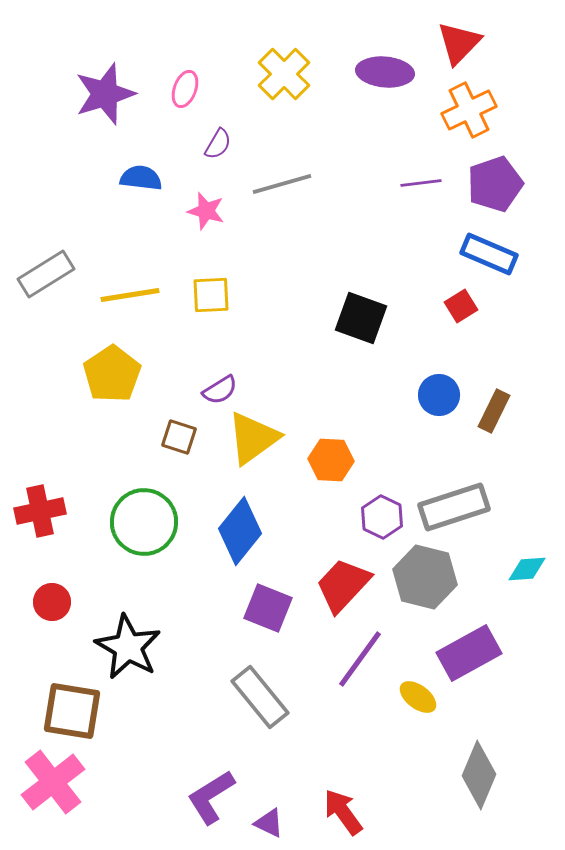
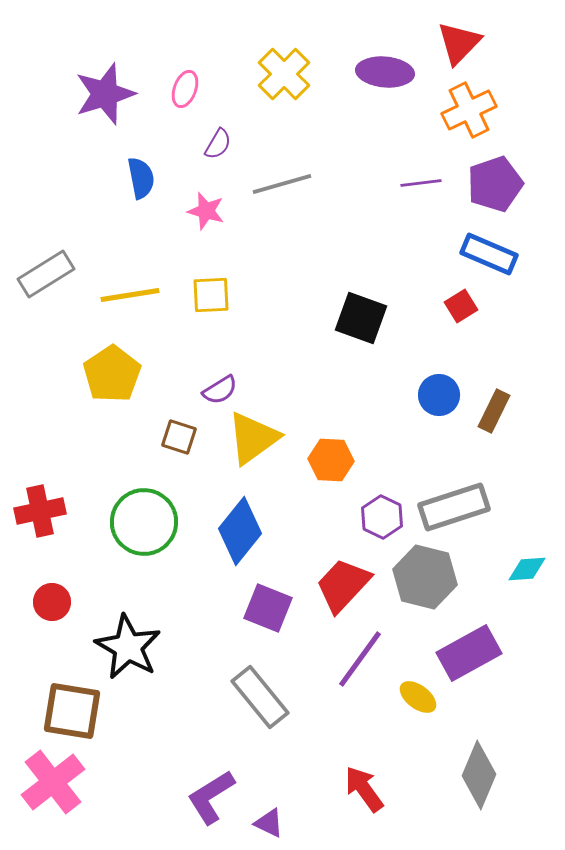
blue semicircle at (141, 178): rotated 72 degrees clockwise
red arrow at (343, 812): moved 21 px right, 23 px up
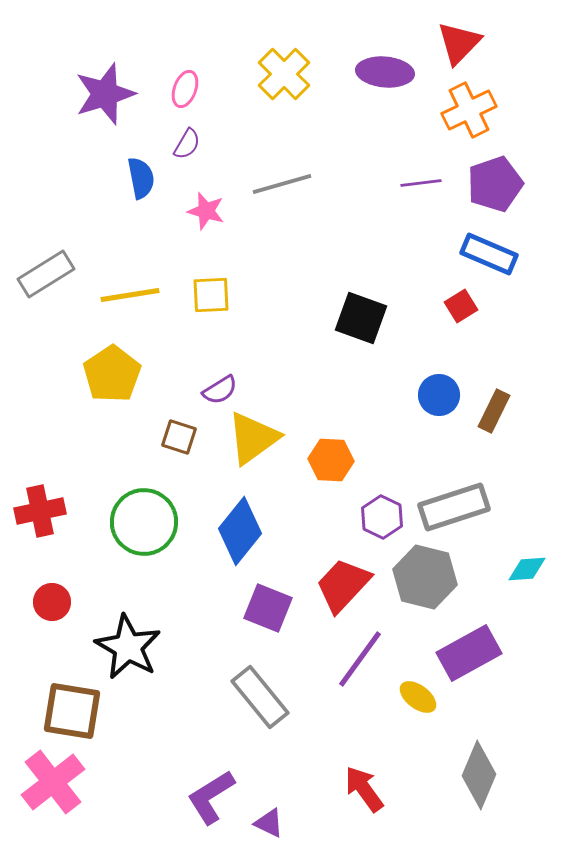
purple semicircle at (218, 144): moved 31 px left
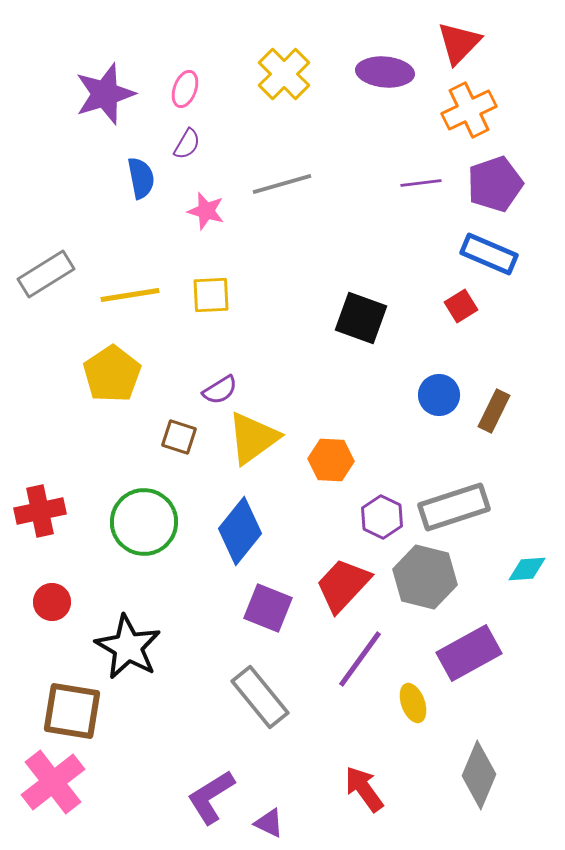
yellow ellipse at (418, 697): moved 5 px left, 6 px down; rotated 33 degrees clockwise
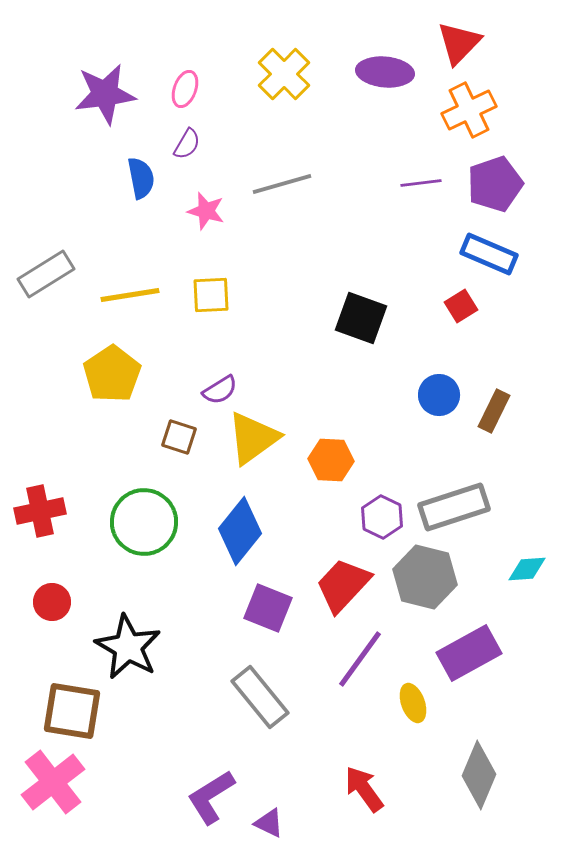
purple star at (105, 94): rotated 10 degrees clockwise
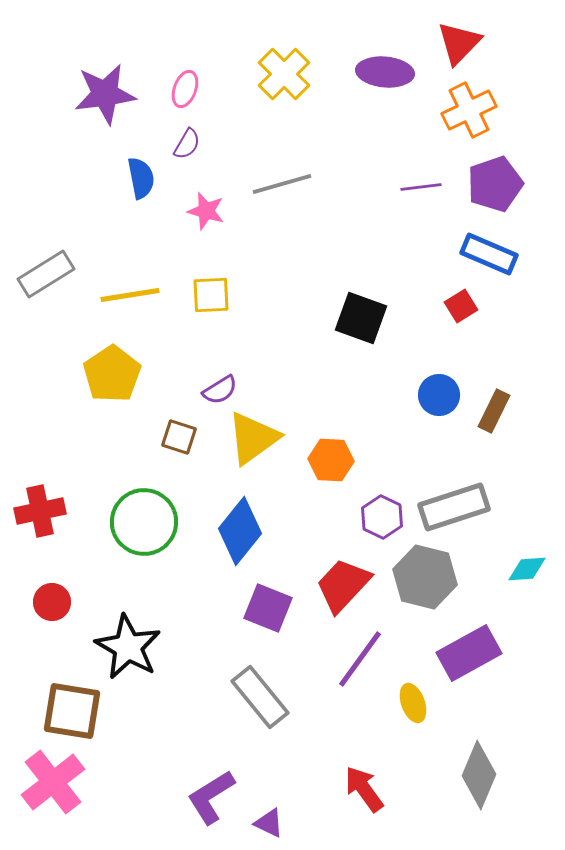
purple line at (421, 183): moved 4 px down
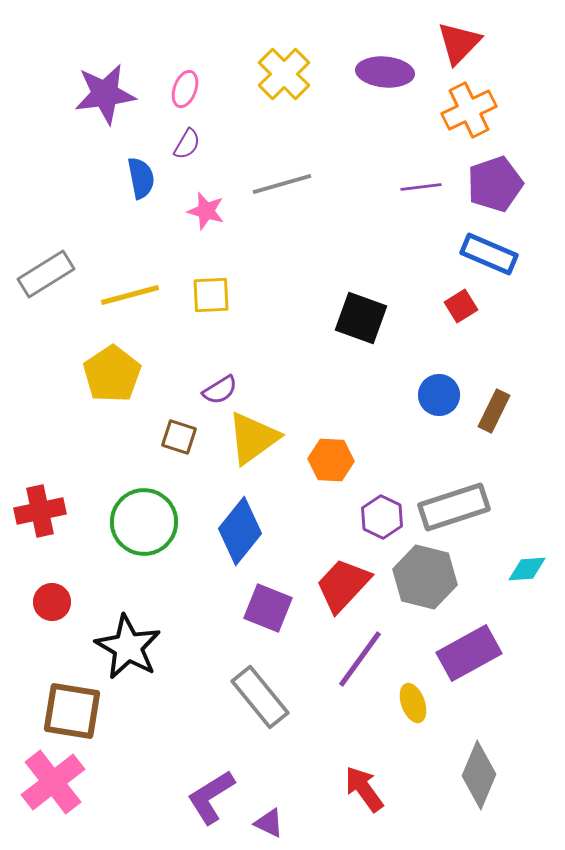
yellow line at (130, 295): rotated 6 degrees counterclockwise
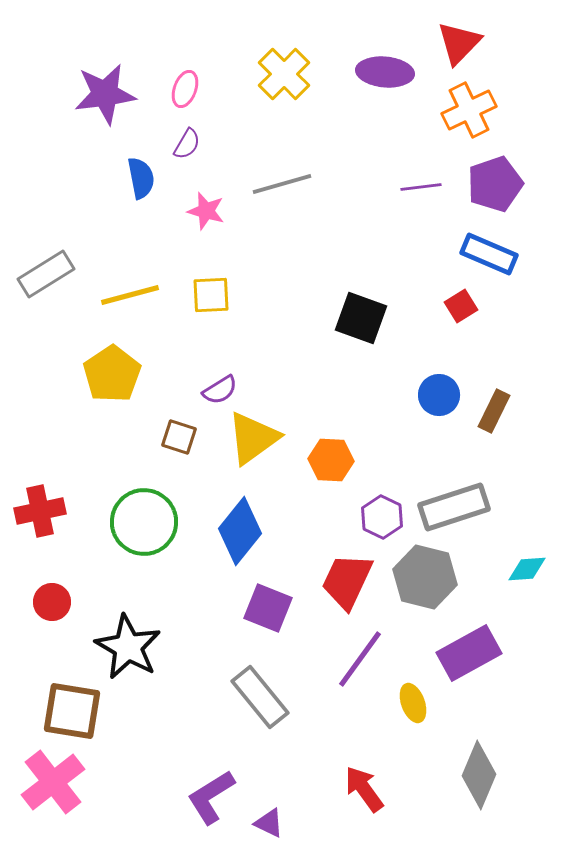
red trapezoid at (343, 585): moved 4 px right, 4 px up; rotated 18 degrees counterclockwise
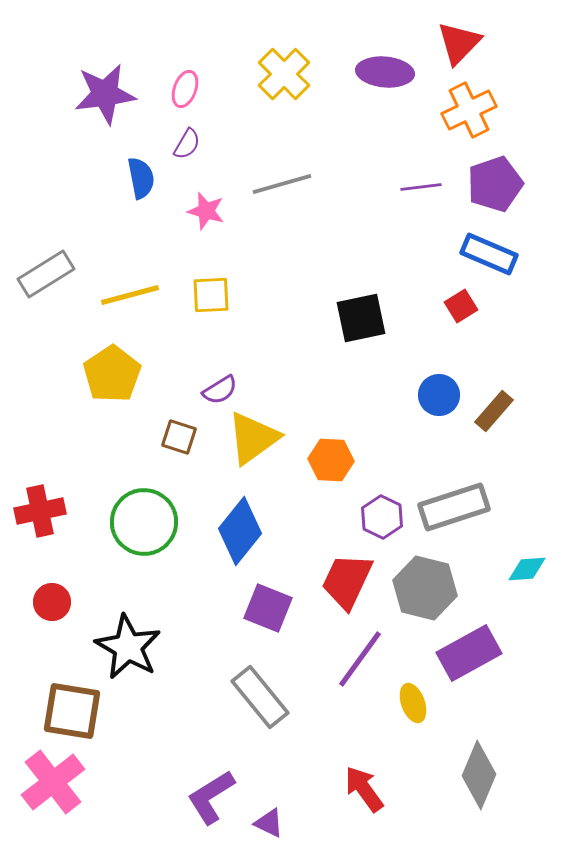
black square at (361, 318): rotated 32 degrees counterclockwise
brown rectangle at (494, 411): rotated 15 degrees clockwise
gray hexagon at (425, 577): moved 11 px down
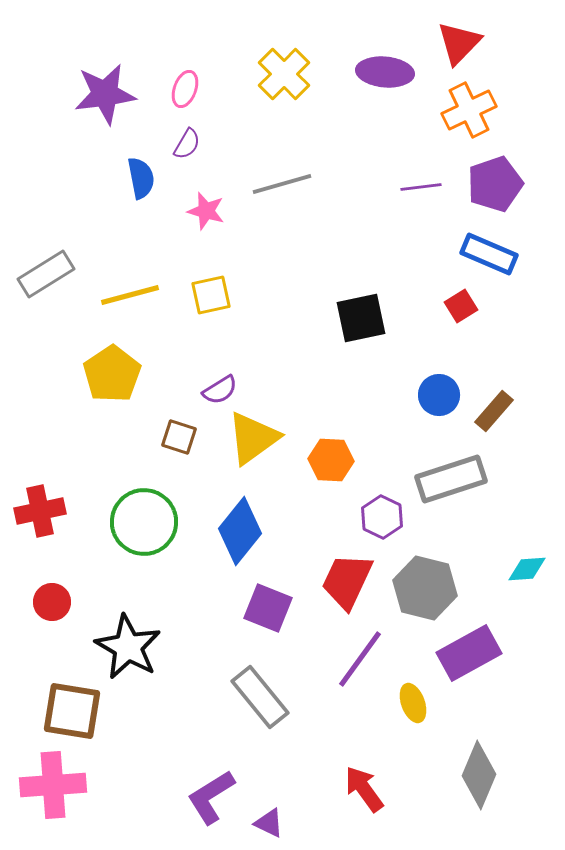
yellow square at (211, 295): rotated 9 degrees counterclockwise
gray rectangle at (454, 507): moved 3 px left, 28 px up
pink cross at (53, 782): moved 3 px down; rotated 34 degrees clockwise
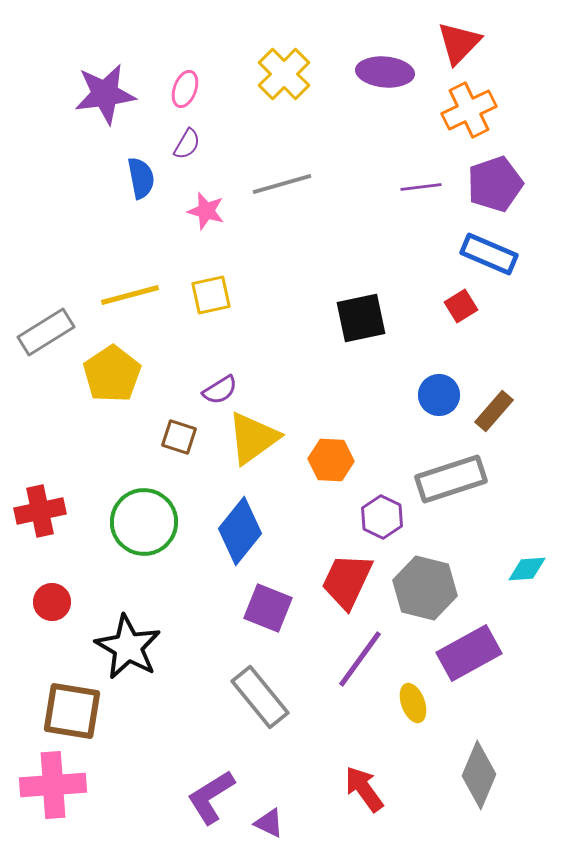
gray rectangle at (46, 274): moved 58 px down
